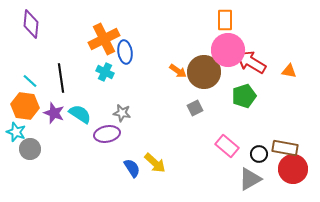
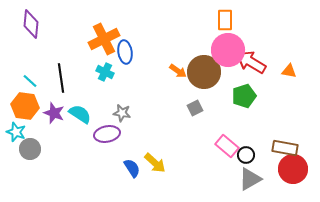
black circle: moved 13 px left, 1 px down
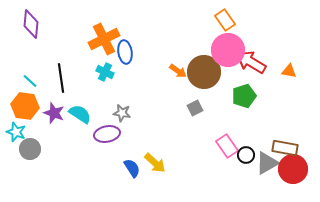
orange rectangle: rotated 35 degrees counterclockwise
pink rectangle: rotated 15 degrees clockwise
gray triangle: moved 17 px right, 16 px up
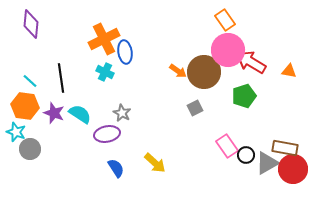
gray star: rotated 18 degrees clockwise
blue semicircle: moved 16 px left
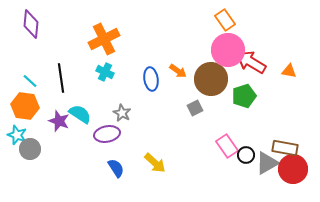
blue ellipse: moved 26 px right, 27 px down
brown circle: moved 7 px right, 7 px down
purple star: moved 5 px right, 8 px down
cyan star: moved 1 px right, 3 px down
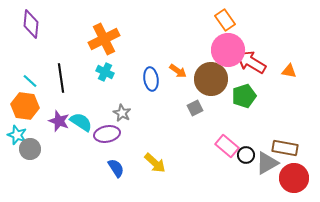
cyan semicircle: moved 1 px right, 8 px down
pink rectangle: rotated 15 degrees counterclockwise
red circle: moved 1 px right, 9 px down
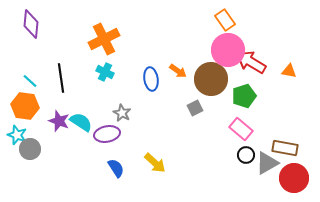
pink rectangle: moved 14 px right, 17 px up
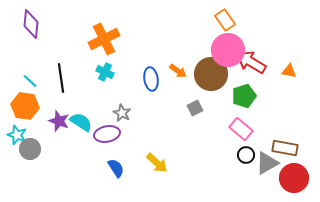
brown circle: moved 5 px up
yellow arrow: moved 2 px right
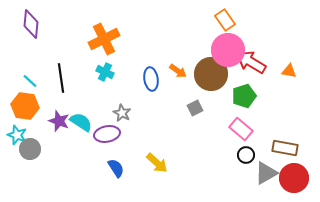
gray triangle: moved 1 px left, 10 px down
